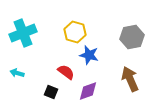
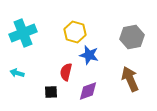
red semicircle: rotated 114 degrees counterclockwise
black square: rotated 24 degrees counterclockwise
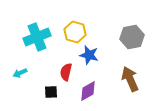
cyan cross: moved 14 px right, 4 px down
cyan arrow: moved 3 px right; rotated 40 degrees counterclockwise
purple diamond: rotated 10 degrees counterclockwise
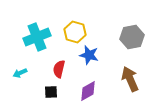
red semicircle: moved 7 px left, 3 px up
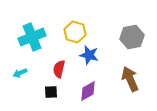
cyan cross: moved 5 px left
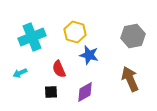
gray hexagon: moved 1 px right, 1 px up
red semicircle: rotated 36 degrees counterclockwise
purple diamond: moved 3 px left, 1 px down
